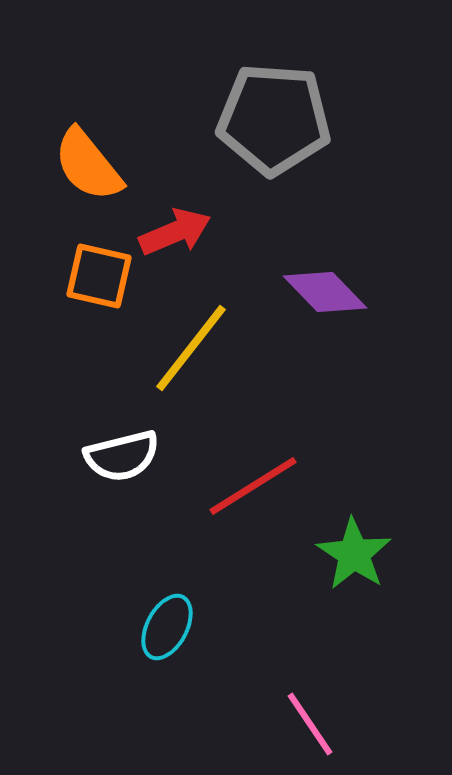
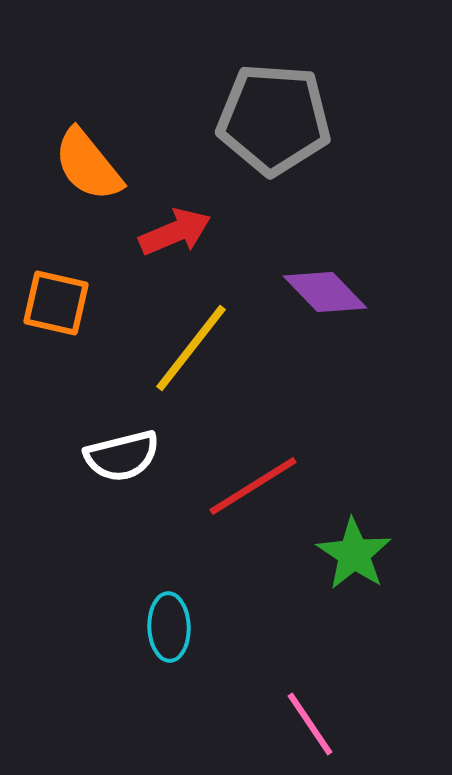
orange square: moved 43 px left, 27 px down
cyan ellipse: moved 2 px right; rotated 30 degrees counterclockwise
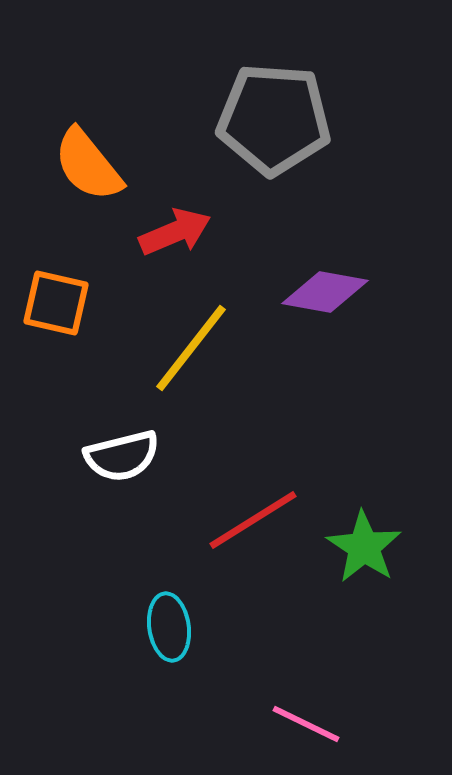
purple diamond: rotated 36 degrees counterclockwise
red line: moved 34 px down
green star: moved 10 px right, 7 px up
cyan ellipse: rotated 6 degrees counterclockwise
pink line: moved 4 px left; rotated 30 degrees counterclockwise
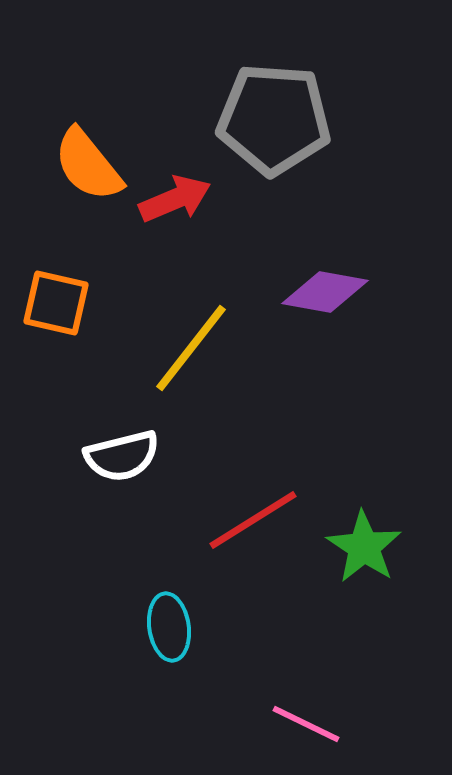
red arrow: moved 33 px up
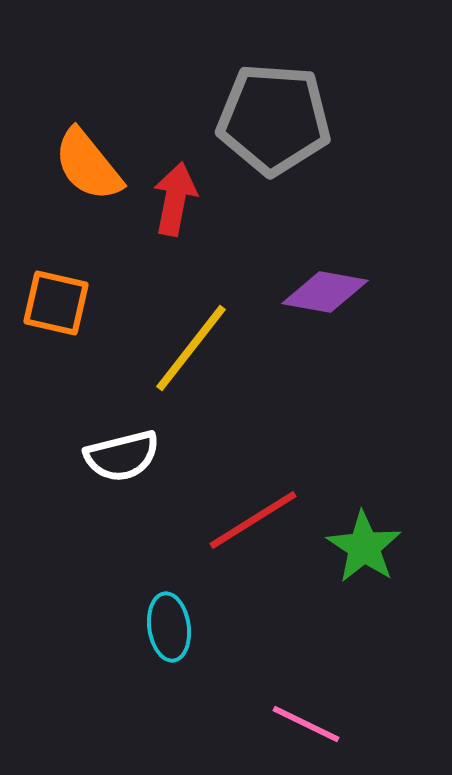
red arrow: rotated 56 degrees counterclockwise
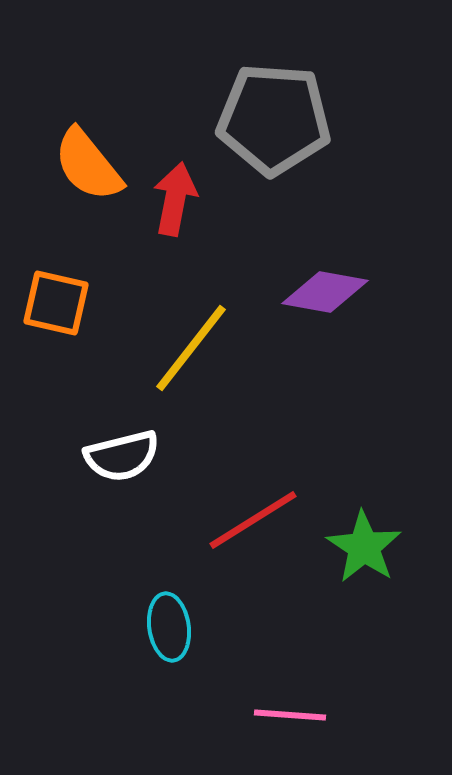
pink line: moved 16 px left, 9 px up; rotated 22 degrees counterclockwise
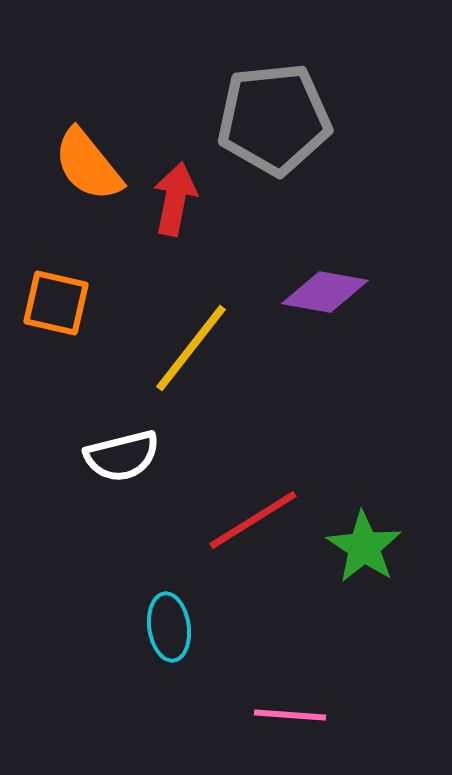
gray pentagon: rotated 10 degrees counterclockwise
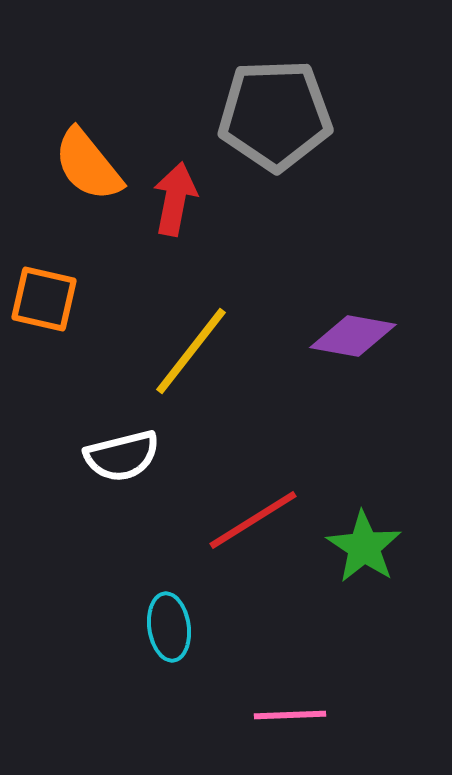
gray pentagon: moved 1 px right, 4 px up; rotated 4 degrees clockwise
purple diamond: moved 28 px right, 44 px down
orange square: moved 12 px left, 4 px up
yellow line: moved 3 px down
pink line: rotated 6 degrees counterclockwise
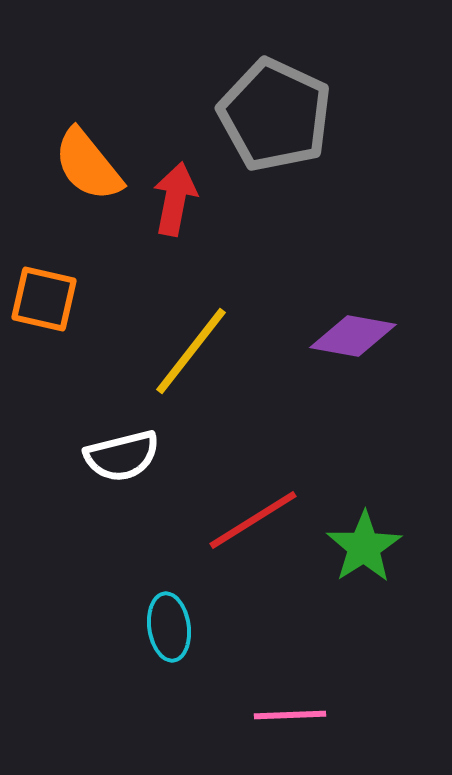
gray pentagon: rotated 27 degrees clockwise
green star: rotated 6 degrees clockwise
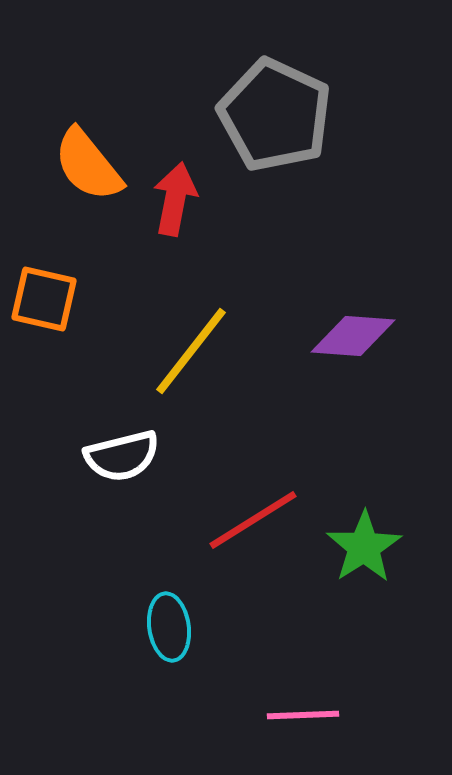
purple diamond: rotated 6 degrees counterclockwise
pink line: moved 13 px right
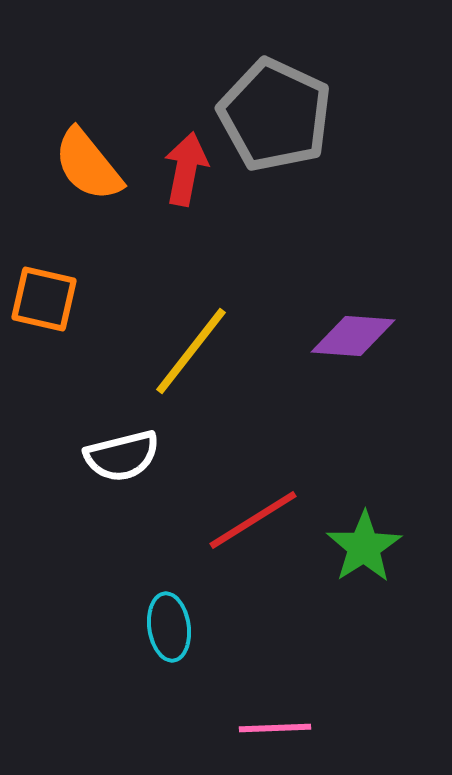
red arrow: moved 11 px right, 30 px up
pink line: moved 28 px left, 13 px down
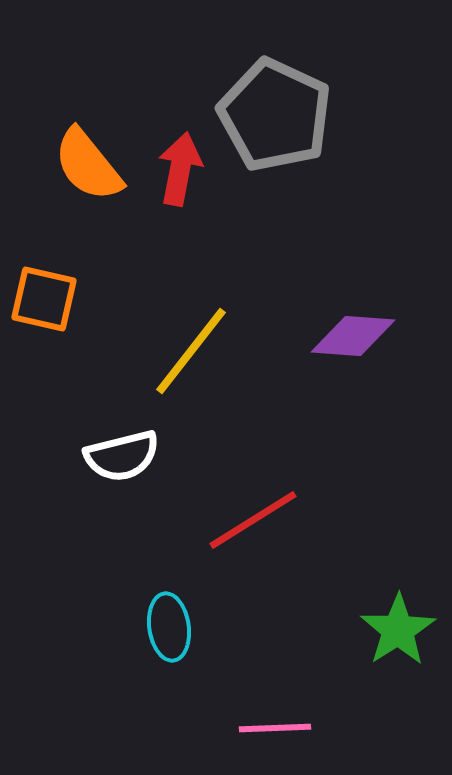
red arrow: moved 6 px left
green star: moved 34 px right, 83 px down
